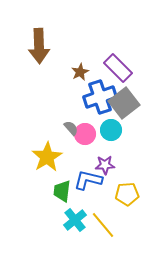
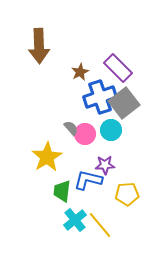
yellow line: moved 3 px left
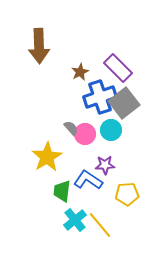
blue L-shape: rotated 20 degrees clockwise
